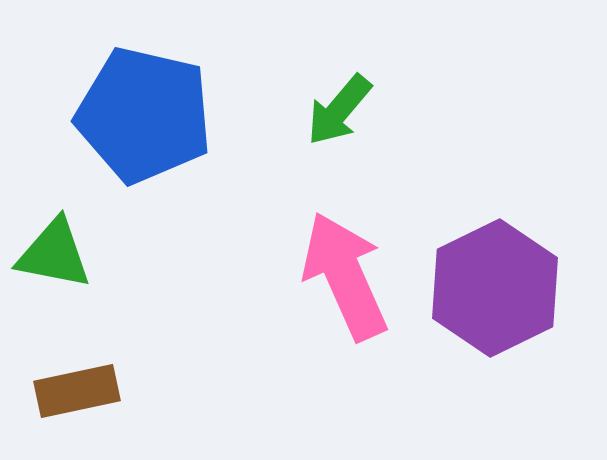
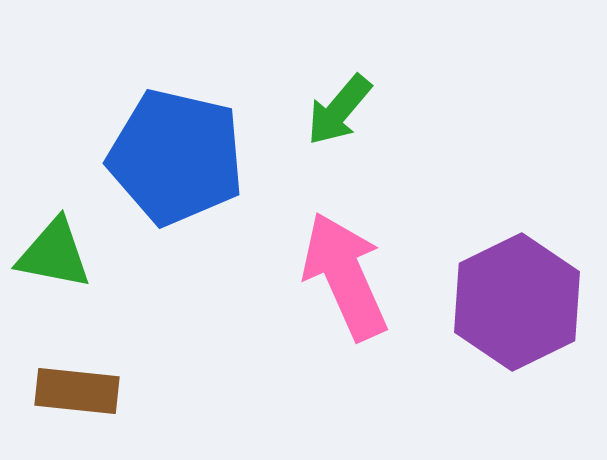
blue pentagon: moved 32 px right, 42 px down
purple hexagon: moved 22 px right, 14 px down
brown rectangle: rotated 18 degrees clockwise
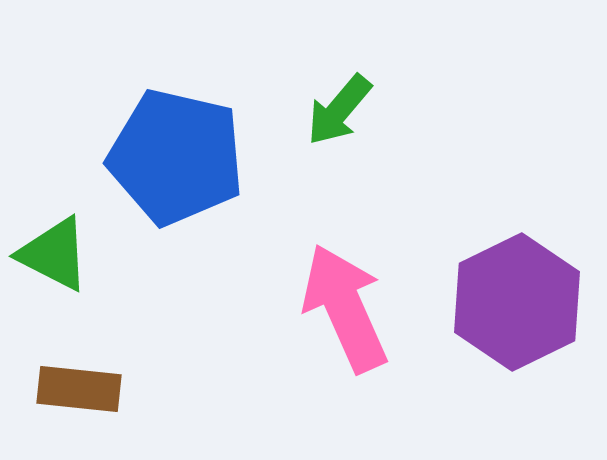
green triangle: rotated 16 degrees clockwise
pink arrow: moved 32 px down
brown rectangle: moved 2 px right, 2 px up
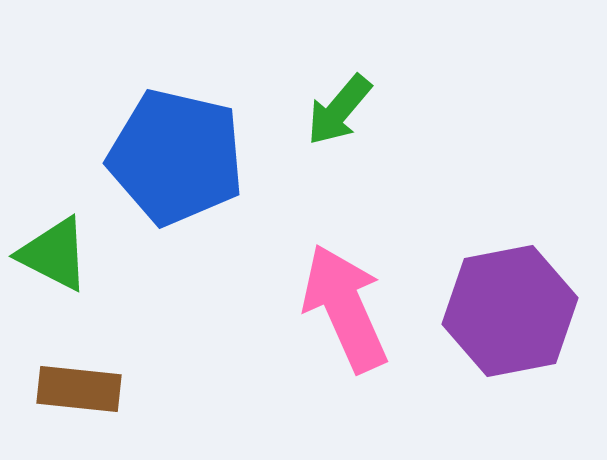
purple hexagon: moved 7 px left, 9 px down; rotated 15 degrees clockwise
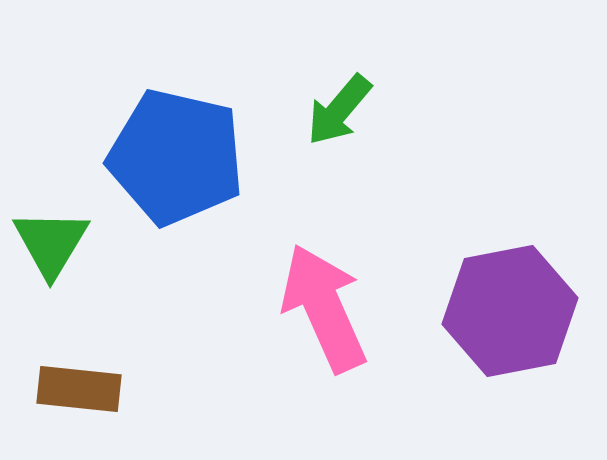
green triangle: moved 3 px left, 11 px up; rotated 34 degrees clockwise
pink arrow: moved 21 px left
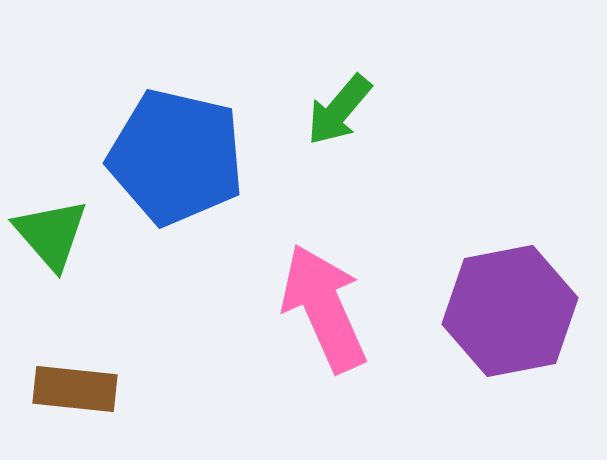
green triangle: moved 9 px up; rotated 12 degrees counterclockwise
brown rectangle: moved 4 px left
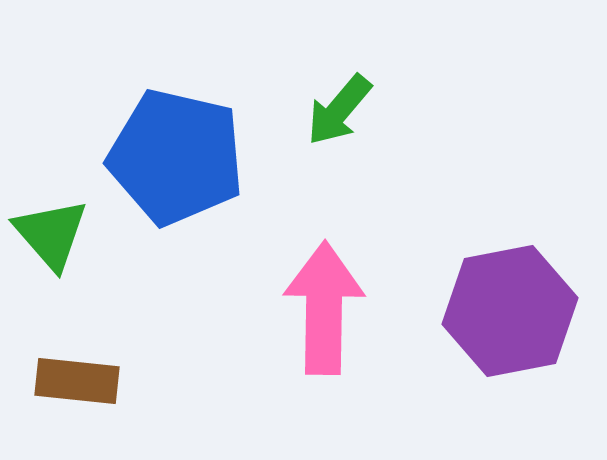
pink arrow: rotated 25 degrees clockwise
brown rectangle: moved 2 px right, 8 px up
